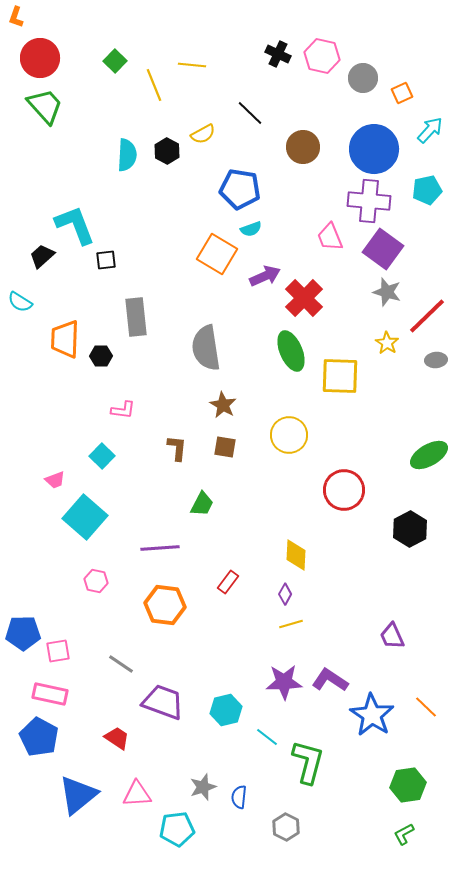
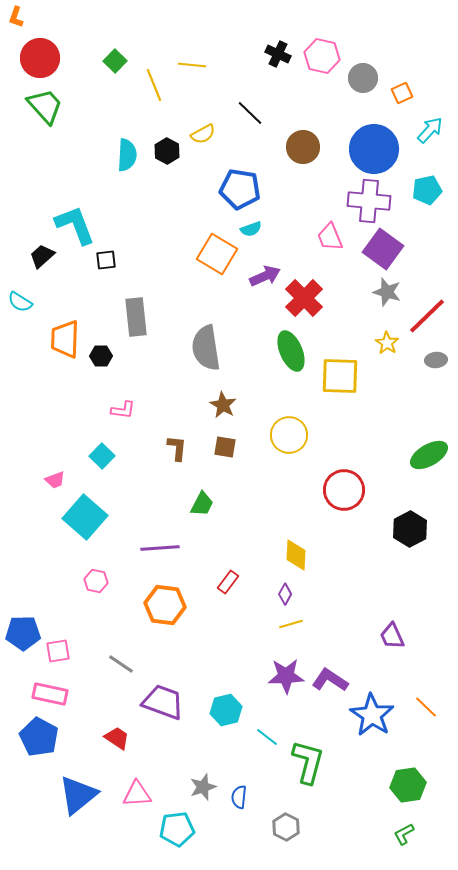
purple star at (284, 682): moved 2 px right, 6 px up
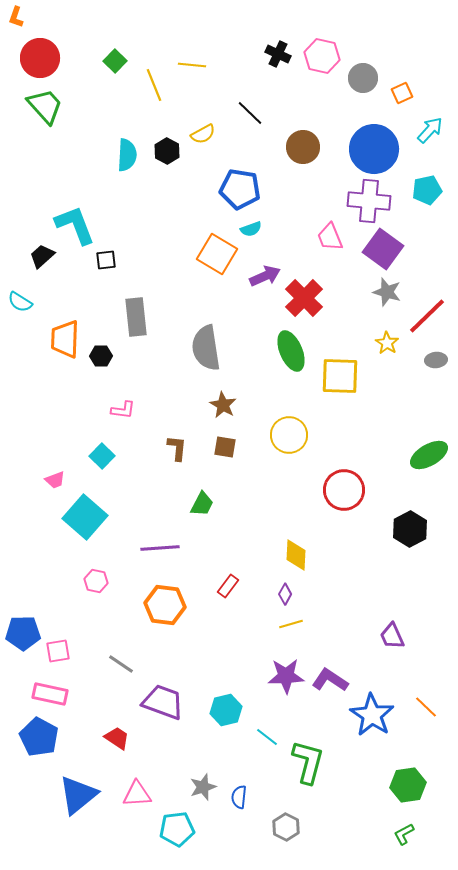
red rectangle at (228, 582): moved 4 px down
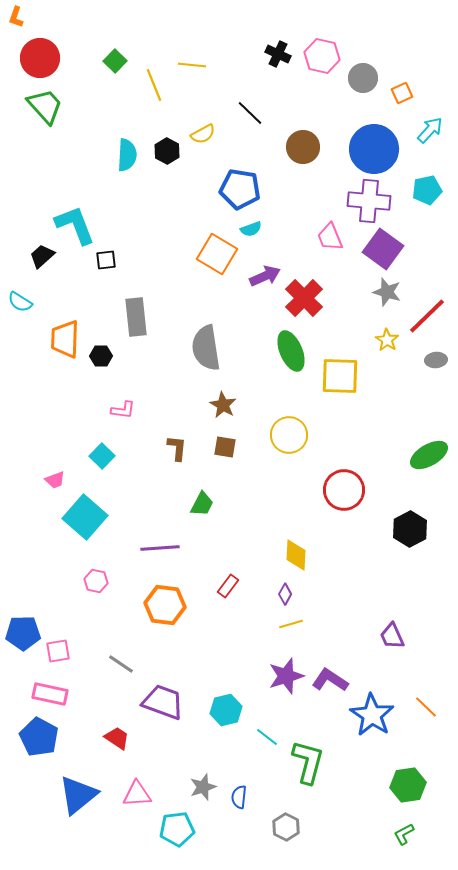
yellow star at (387, 343): moved 3 px up
purple star at (286, 676): rotated 15 degrees counterclockwise
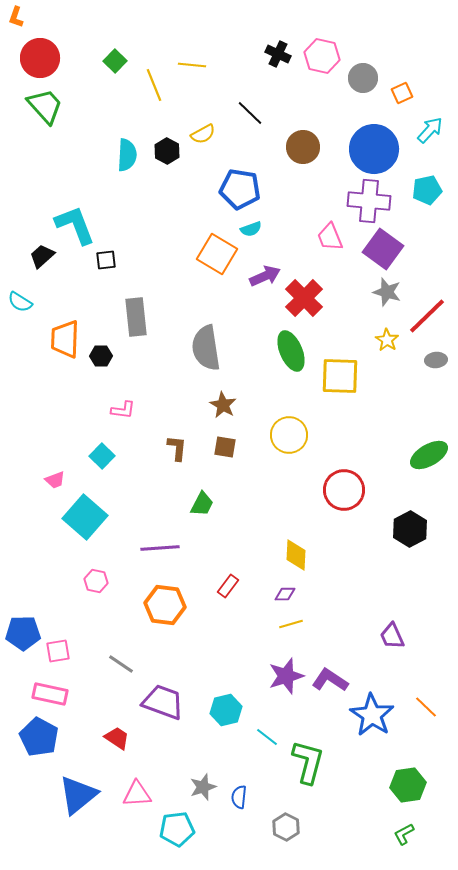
purple diamond at (285, 594): rotated 60 degrees clockwise
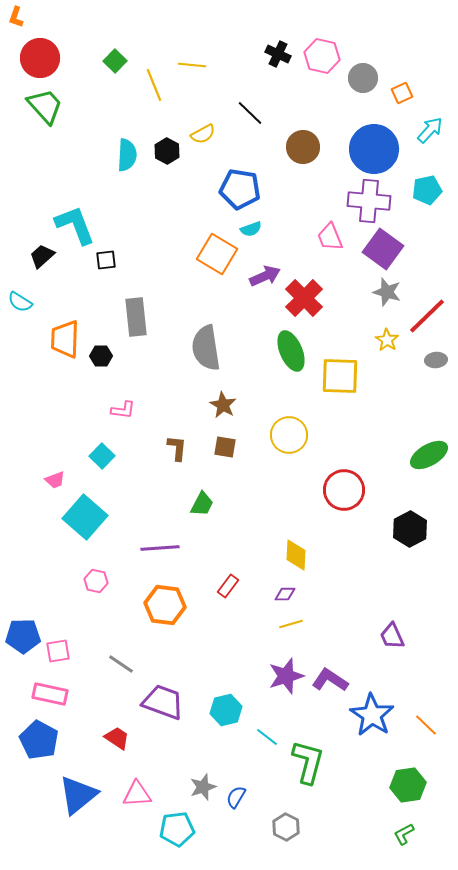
blue pentagon at (23, 633): moved 3 px down
orange line at (426, 707): moved 18 px down
blue pentagon at (39, 737): moved 3 px down
blue semicircle at (239, 797): moved 3 px left; rotated 25 degrees clockwise
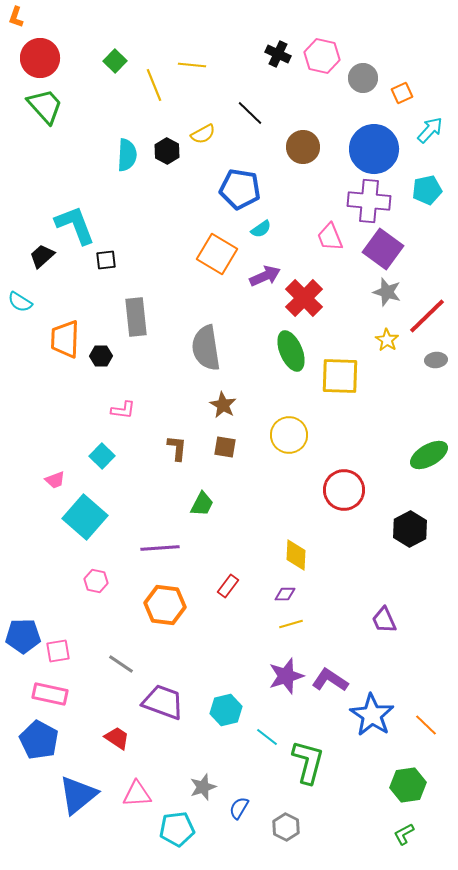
cyan semicircle at (251, 229): moved 10 px right; rotated 15 degrees counterclockwise
purple trapezoid at (392, 636): moved 8 px left, 16 px up
blue semicircle at (236, 797): moved 3 px right, 11 px down
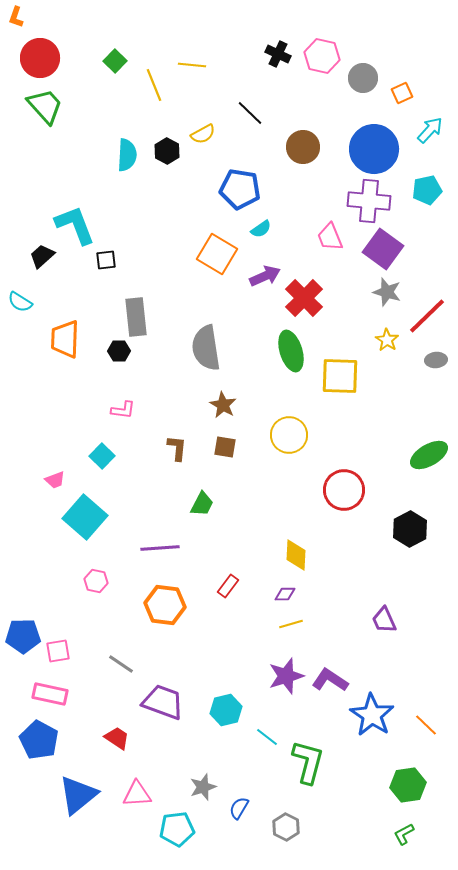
green ellipse at (291, 351): rotated 6 degrees clockwise
black hexagon at (101, 356): moved 18 px right, 5 px up
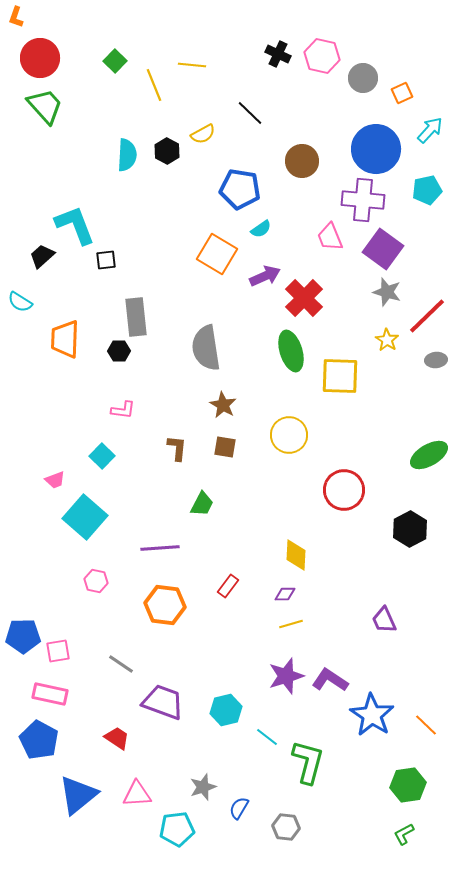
brown circle at (303, 147): moved 1 px left, 14 px down
blue circle at (374, 149): moved 2 px right
purple cross at (369, 201): moved 6 px left, 1 px up
gray hexagon at (286, 827): rotated 20 degrees counterclockwise
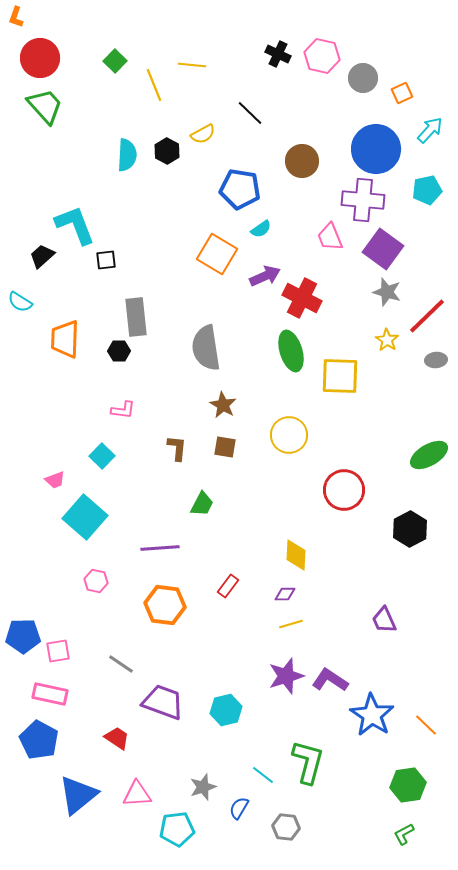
red cross at (304, 298): moved 2 px left; rotated 18 degrees counterclockwise
cyan line at (267, 737): moved 4 px left, 38 px down
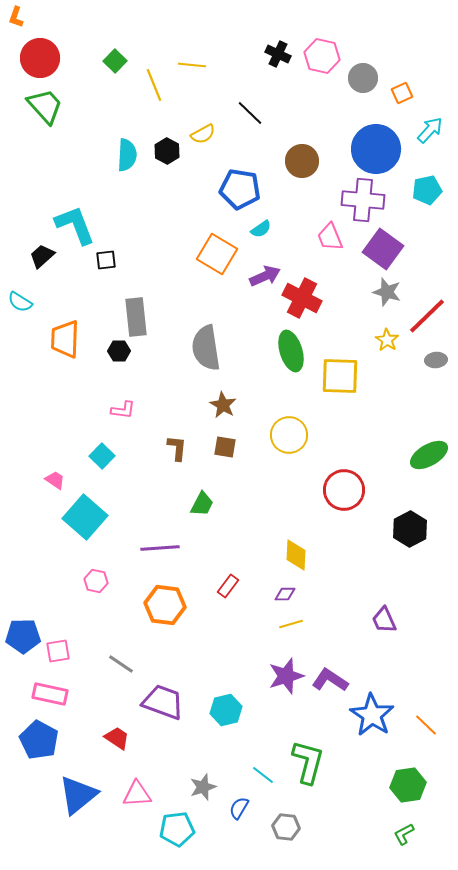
pink trapezoid at (55, 480): rotated 125 degrees counterclockwise
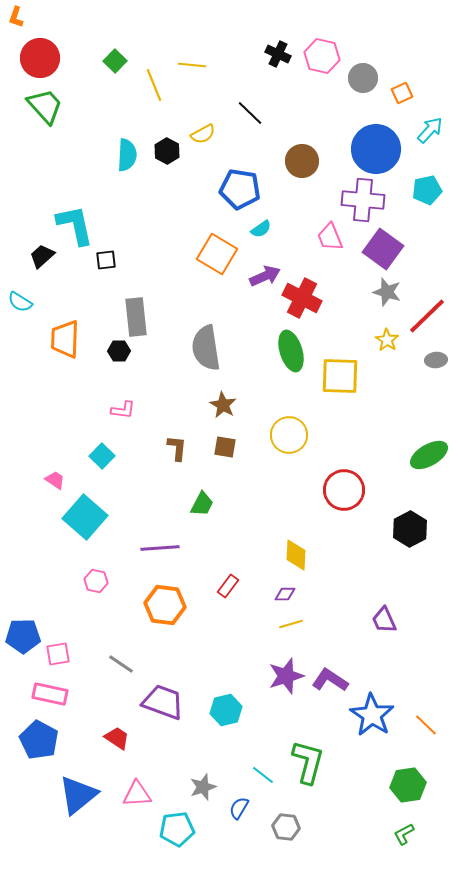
cyan L-shape at (75, 225): rotated 9 degrees clockwise
pink square at (58, 651): moved 3 px down
